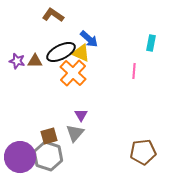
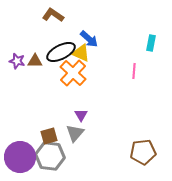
gray hexagon: moved 2 px right; rotated 12 degrees counterclockwise
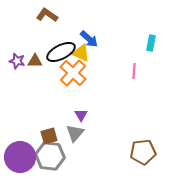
brown L-shape: moved 6 px left
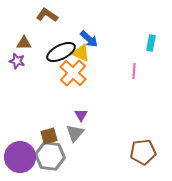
brown triangle: moved 11 px left, 18 px up
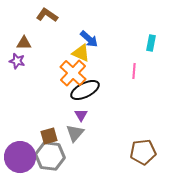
black ellipse: moved 24 px right, 38 px down
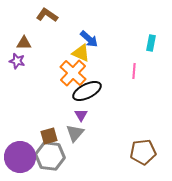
black ellipse: moved 2 px right, 1 px down
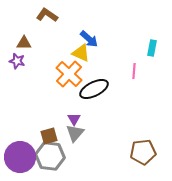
cyan rectangle: moved 1 px right, 5 px down
orange cross: moved 4 px left, 1 px down
black ellipse: moved 7 px right, 2 px up
purple triangle: moved 7 px left, 4 px down
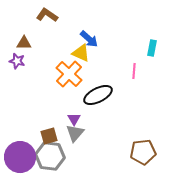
black ellipse: moved 4 px right, 6 px down
